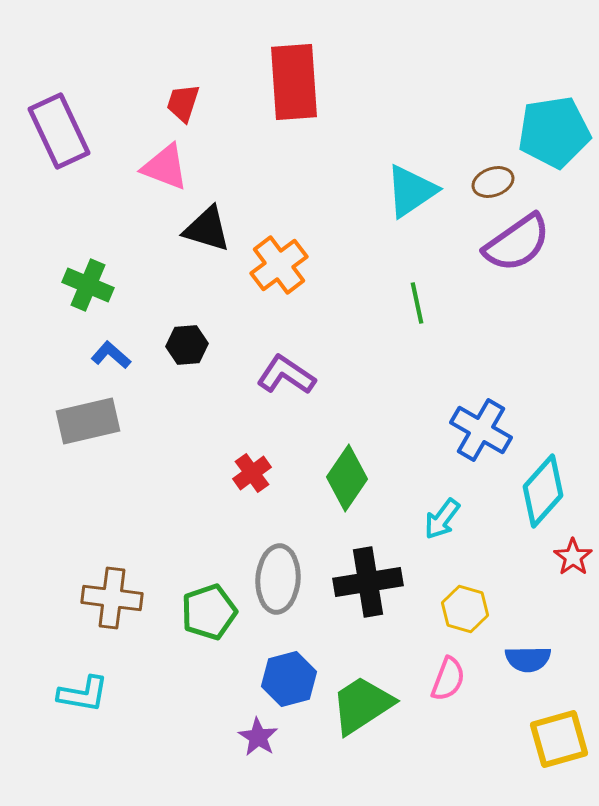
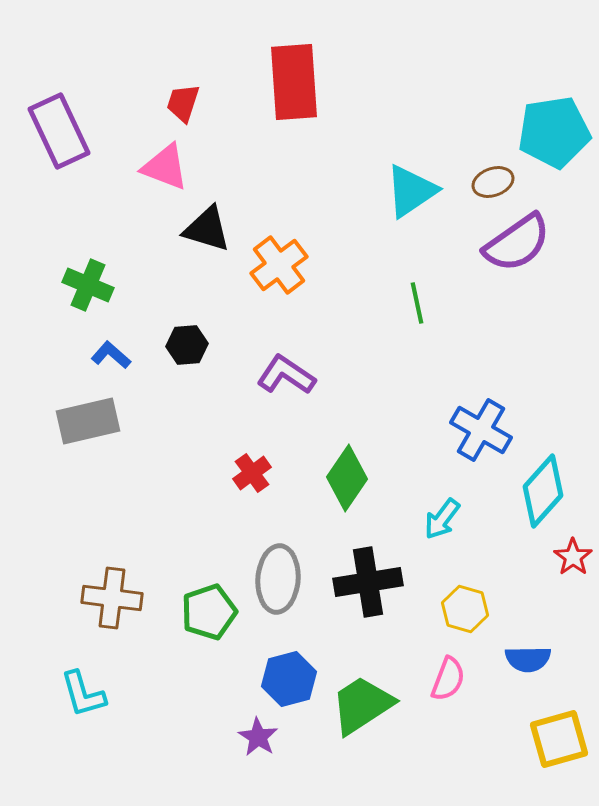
cyan L-shape: rotated 64 degrees clockwise
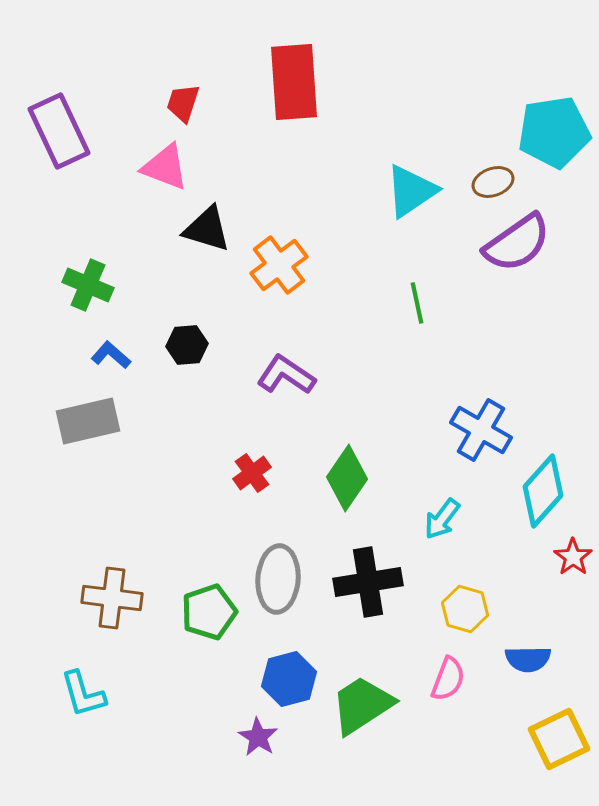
yellow square: rotated 10 degrees counterclockwise
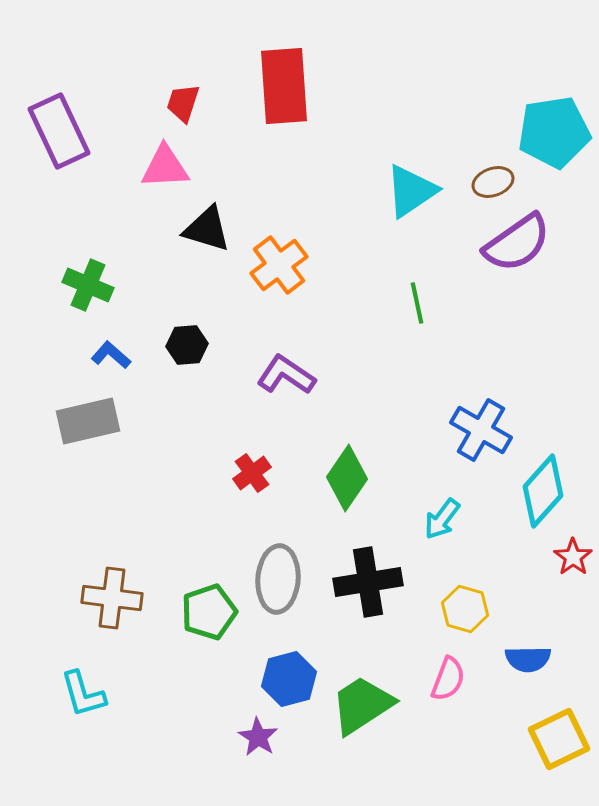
red rectangle: moved 10 px left, 4 px down
pink triangle: rotated 24 degrees counterclockwise
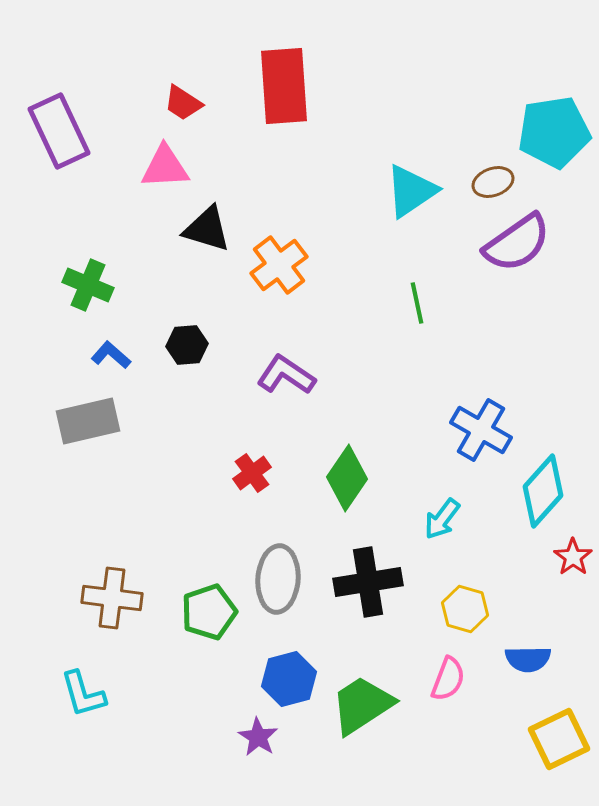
red trapezoid: rotated 75 degrees counterclockwise
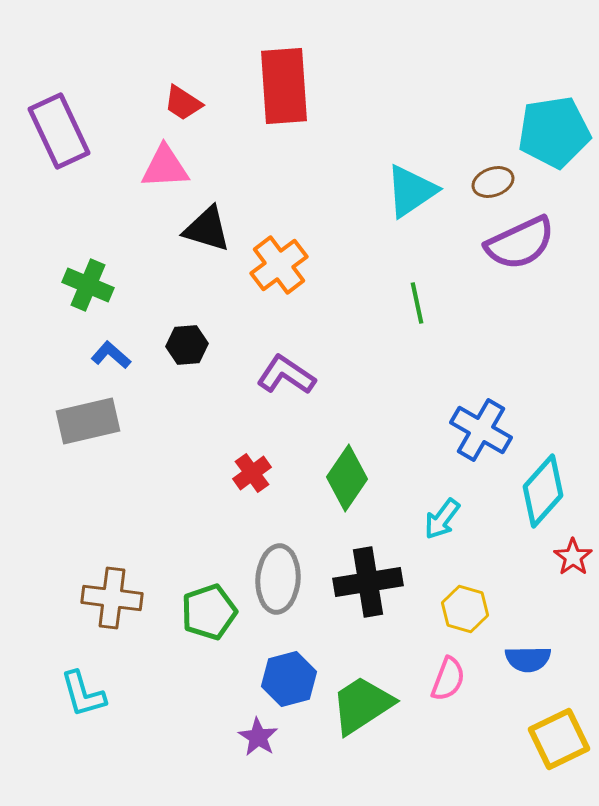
purple semicircle: moved 3 px right; rotated 10 degrees clockwise
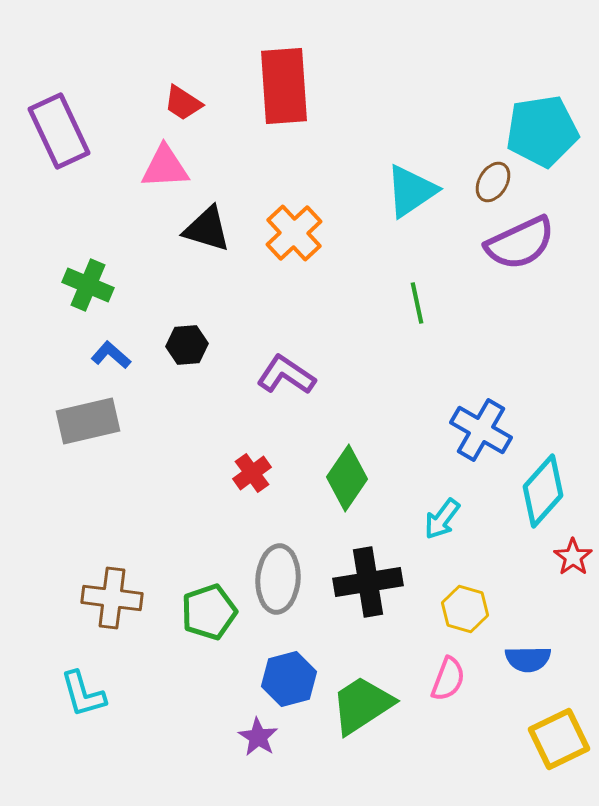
cyan pentagon: moved 12 px left, 1 px up
brown ellipse: rotated 39 degrees counterclockwise
orange cross: moved 15 px right, 32 px up; rotated 6 degrees counterclockwise
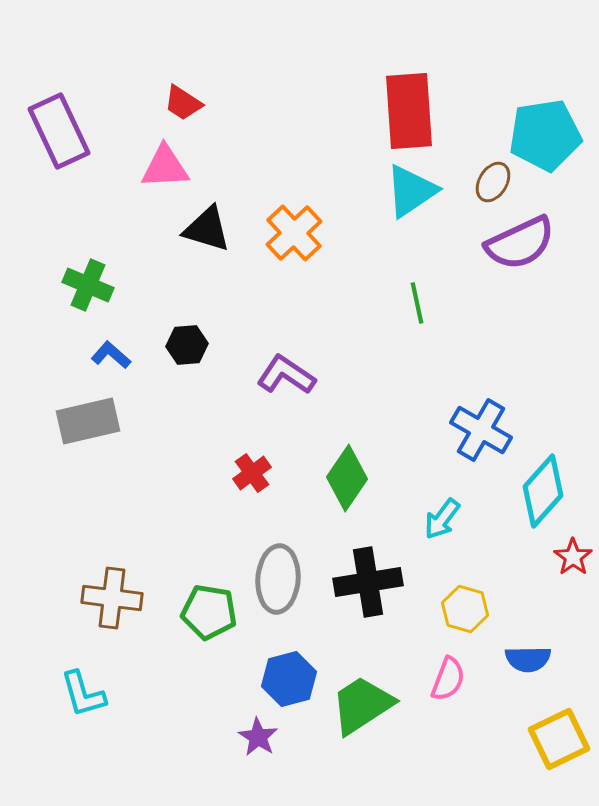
red rectangle: moved 125 px right, 25 px down
cyan pentagon: moved 3 px right, 4 px down
green pentagon: rotated 28 degrees clockwise
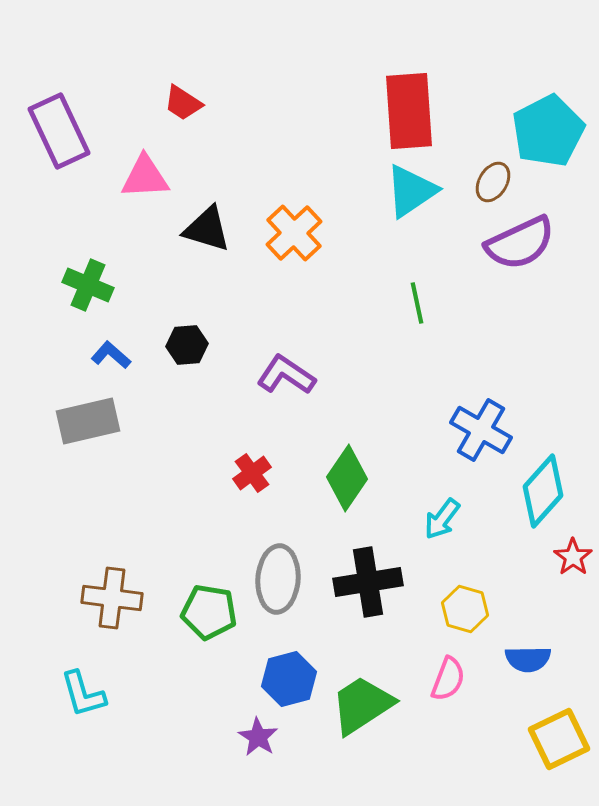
cyan pentagon: moved 3 px right, 4 px up; rotated 18 degrees counterclockwise
pink triangle: moved 20 px left, 10 px down
